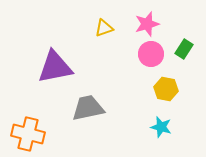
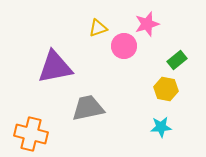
yellow triangle: moved 6 px left
green rectangle: moved 7 px left, 11 px down; rotated 18 degrees clockwise
pink circle: moved 27 px left, 8 px up
cyan star: rotated 20 degrees counterclockwise
orange cross: moved 3 px right
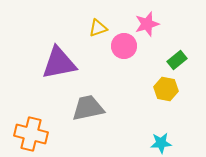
purple triangle: moved 4 px right, 4 px up
cyan star: moved 16 px down
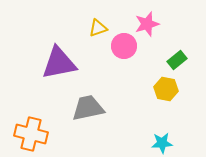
cyan star: moved 1 px right
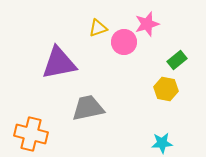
pink circle: moved 4 px up
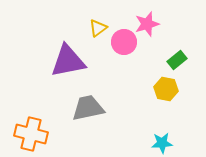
yellow triangle: rotated 18 degrees counterclockwise
purple triangle: moved 9 px right, 2 px up
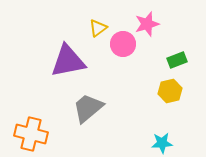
pink circle: moved 1 px left, 2 px down
green rectangle: rotated 18 degrees clockwise
yellow hexagon: moved 4 px right, 2 px down; rotated 25 degrees counterclockwise
gray trapezoid: rotated 28 degrees counterclockwise
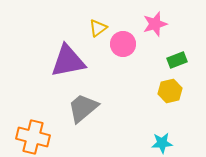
pink star: moved 8 px right
gray trapezoid: moved 5 px left
orange cross: moved 2 px right, 3 px down
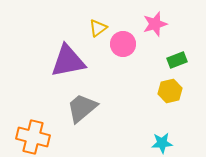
gray trapezoid: moved 1 px left
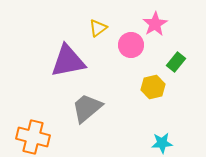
pink star: rotated 15 degrees counterclockwise
pink circle: moved 8 px right, 1 px down
green rectangle: moved 1 px left, 2 px down; rotated 30 degrees counterclockwise
yellow hexagon: moved 17 px left, 4 px up
gray trapezoid: moved 5 px right
